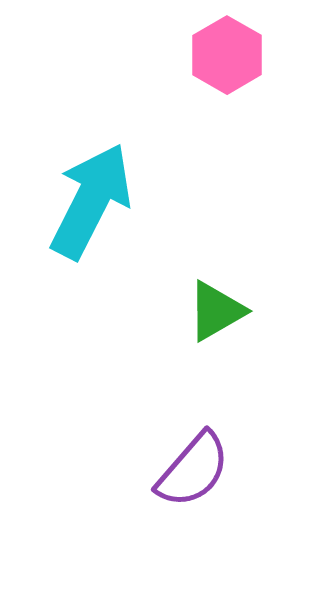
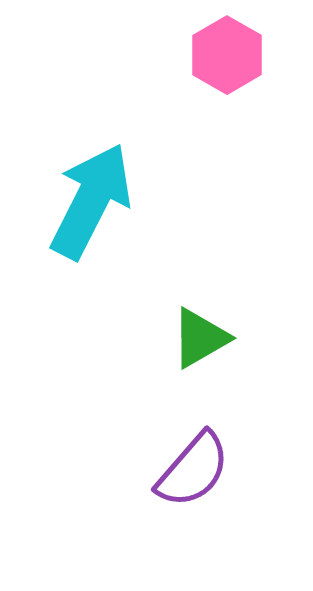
green triangle: moved 16 px left, 27 px down
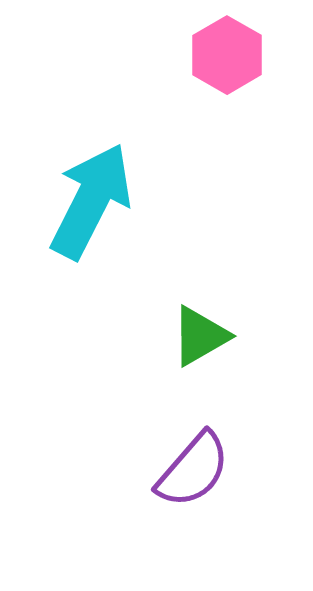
green triangle: moved 2 px up
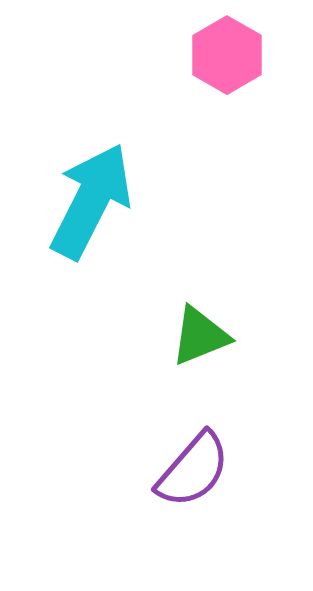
green triangle: rotated 8 degrees clockwise
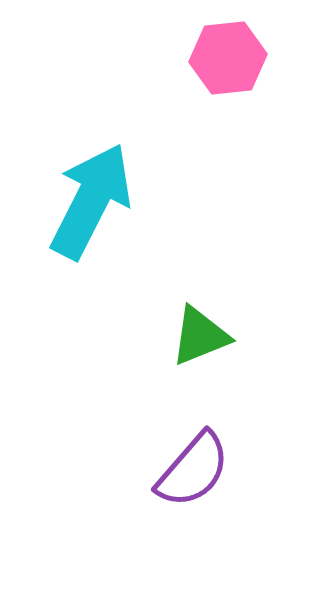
pink hexagon: moved 1 px right, 3 px down; rotated 24 degrees clockwise
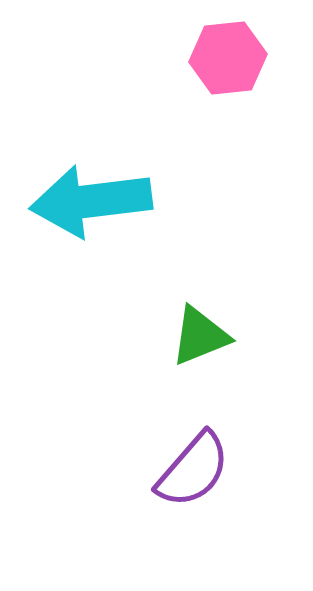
cyan arrow: rotated 124 degrees counterclockwise
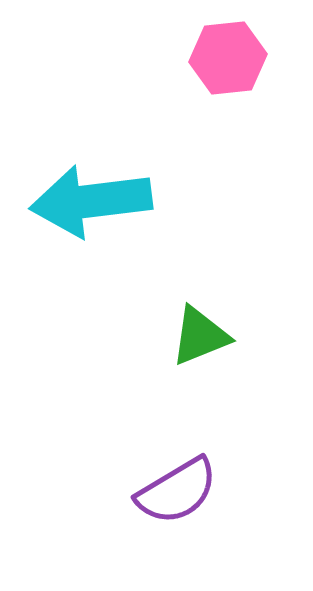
purple semicircle: moved 16 px left, 21 px down; rotated 18 degrees clockwise
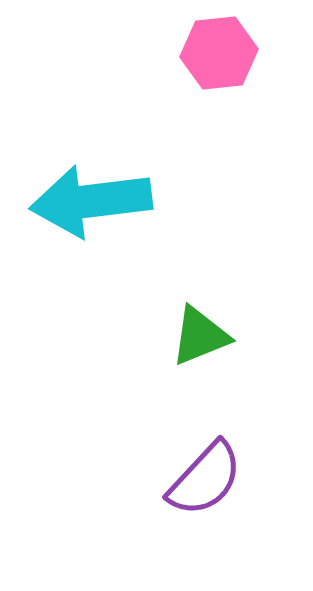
pink hexagon: moved 9 px left, 5 px up
purple semicircle: moved 28 px right, 12 px up; rotated 16 degrees counterclockwise
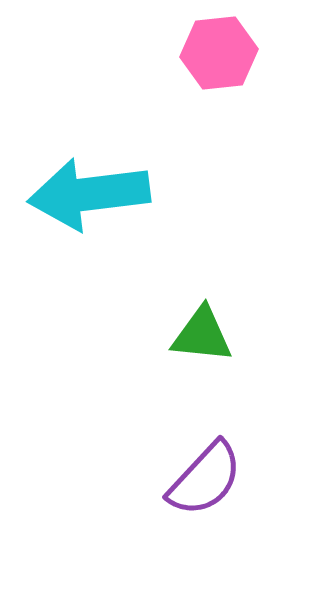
cyan arrow: moved 2 px left, 7 px up
green triangle: moved 2 px right, 1 px up; rotated 28 degrees clockwise
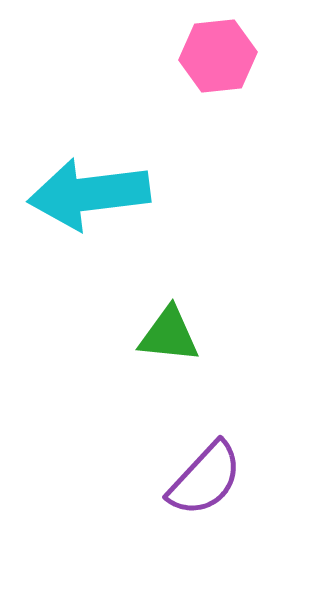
pink hexagon: moved 1 px left, 3 px down
green triangle: moved 33 px left
